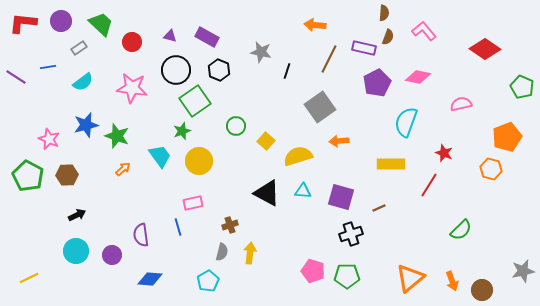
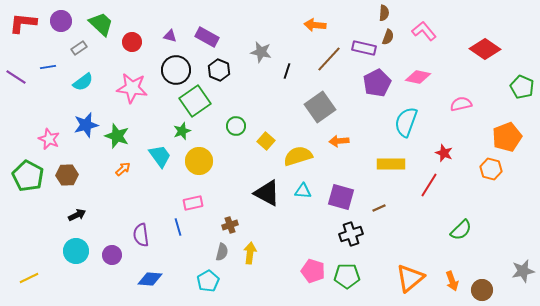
brown line at (329, 59): rotated 16 degrees clockwise
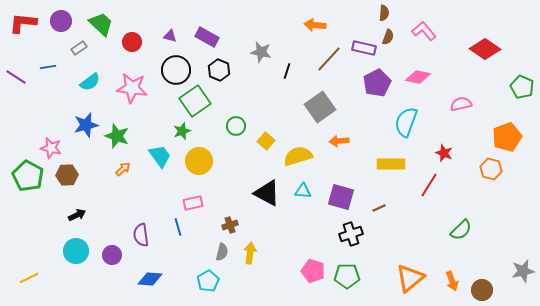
cyan semicircle at (83, 82): moved 7 px right
pink star at (49, 139): moved 2 px right, 9 px down; rotated 10 degrees counterclockwise
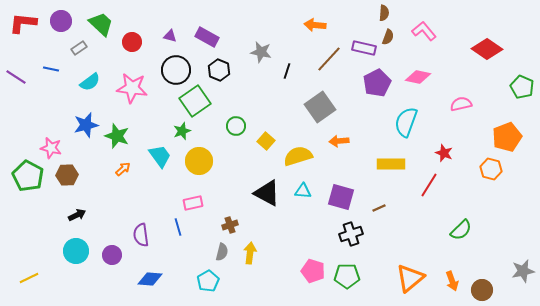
red diamond at (485, 49): moved 2 px right
blue line at (48, 67): moved 3 px right, 2 px down; rotated 21 degrees clockwise
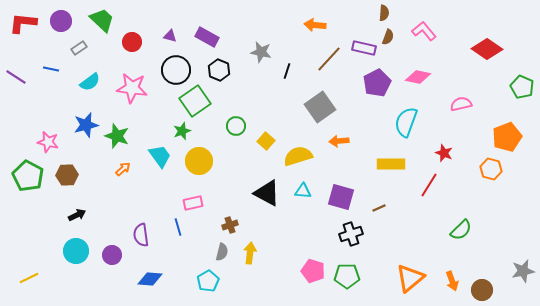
green trapezoid at (101, 24): moved 1 px right, 4 px up
pink star at (51, 148): moved 3 px left, 6 px up
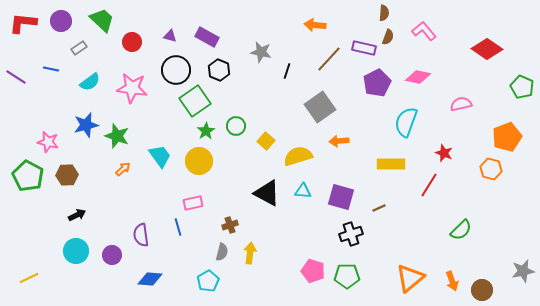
green star at (182, 131): moved 24 px right; rotated 12 degrees counterclockwise
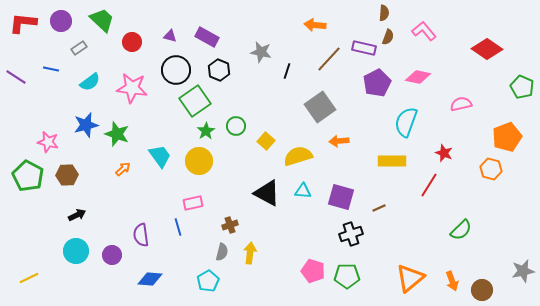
green star at (117, 136): moved 2 px up
yellow rectangle at (391, 164): moved 1 px right, 3 px up
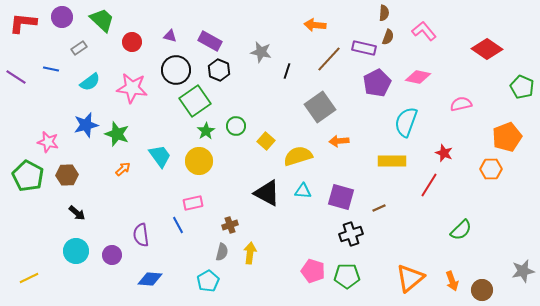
purple circle at (61, 21): moved 1 px right, 4 px up
purple rectangle at (207, 37): moved 3 px right, 4 px down
orange hexagon at (491, 169): rotated 15 degrees counterclockwise
black arrow at (77, 215): moved 2 px up; rotated 66 degrees clockwise
blue line at (178, 227): moved 2 px up; rotated 12 degrees counterclockwise
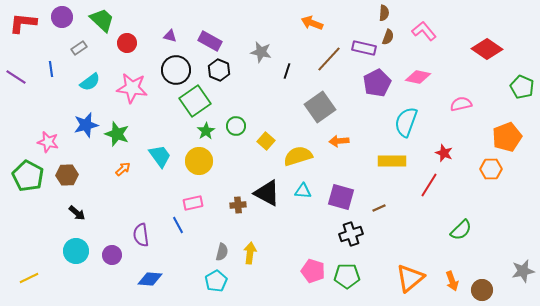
orange arrow at (315, 25): moved 3 px left, 2 px up; rotated 15 degrees clockwise
red circle at (132, 42): moved 5 px left, 1 px down
blue line at (51, 69): rotated 70 degrees clockwise
brown cross at (230, 225): moved 8 px right, 20 px up; rotated 14 degrees clockwise
cyan pentagon at (208, 281): moved 8 px right
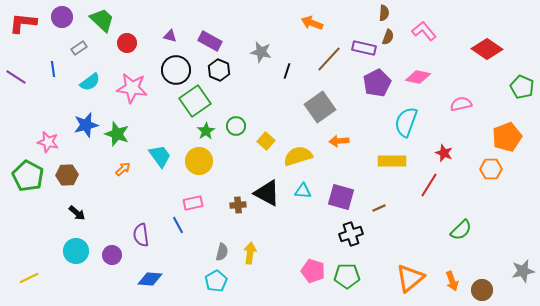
blue line at (51, 69): moved 2 px right
